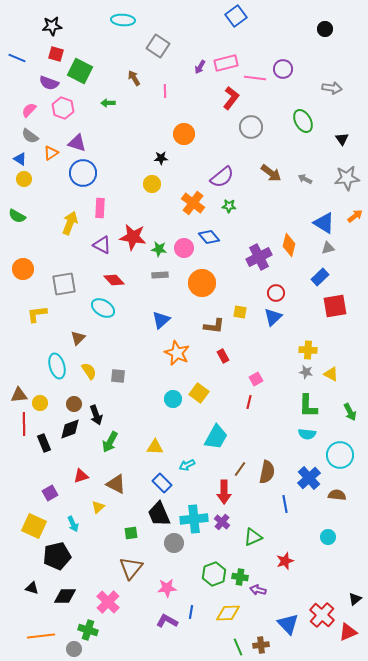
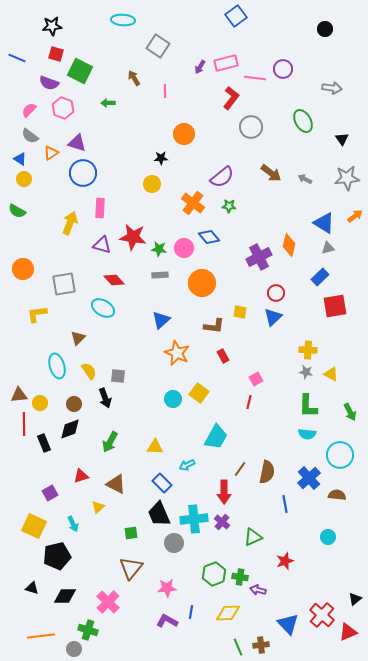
green semicircle at (17, 216): moved 5 px up
purple triangle at (102, 245): rotated 12 degrees counterclockwise
black arrow at (96, 415): moved 9 px right, 17 px up
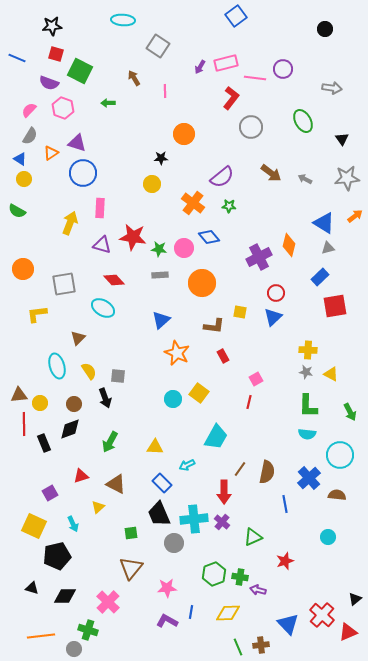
gray semicircle at (30, 136): rotated 96 degrees counterclockwise
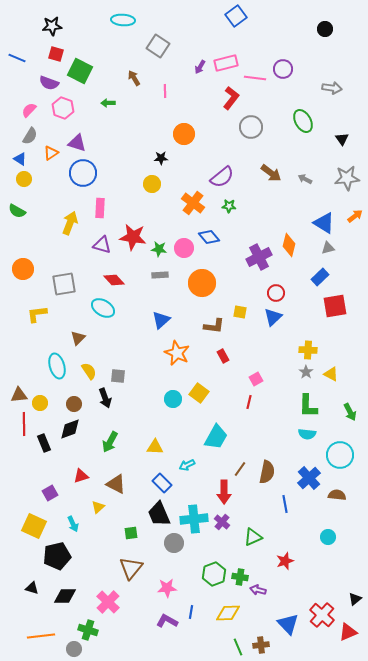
gray star at (306, 372): rotated 24 degrees clockwise
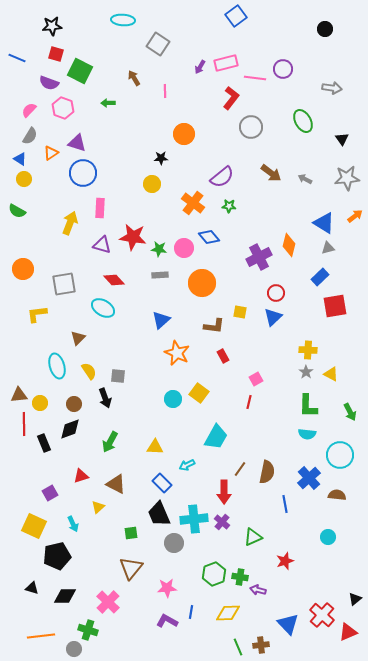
gray square at (158, 46): moved 2 px up
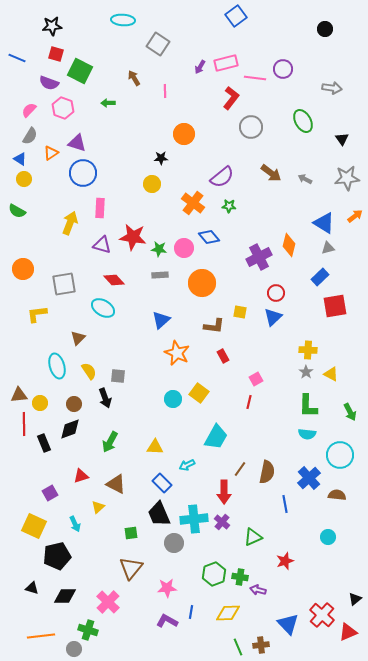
cyan arrow at (73, 524): moved 2 px right
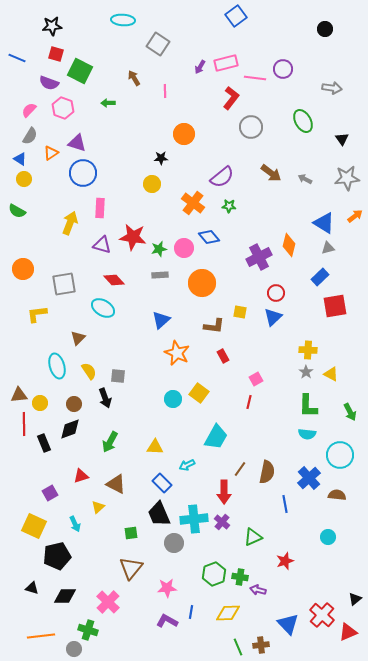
green star at (159, 249): rotated 21 degrees counterclockwise
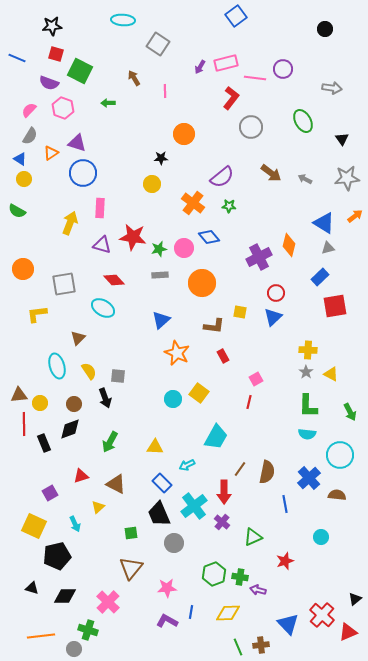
cyan cross at (194, 519): moved 13 px up; rotated 32 degrees counterclockwise
cyan circle at (328, 537): moved 7 px left
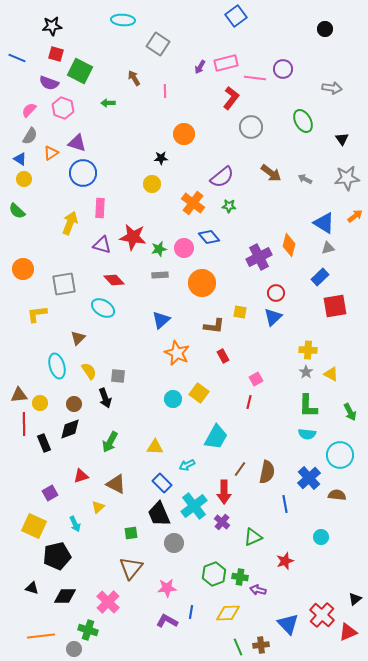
green semicircle at (17, 211): rotated 12 degrees clockwise
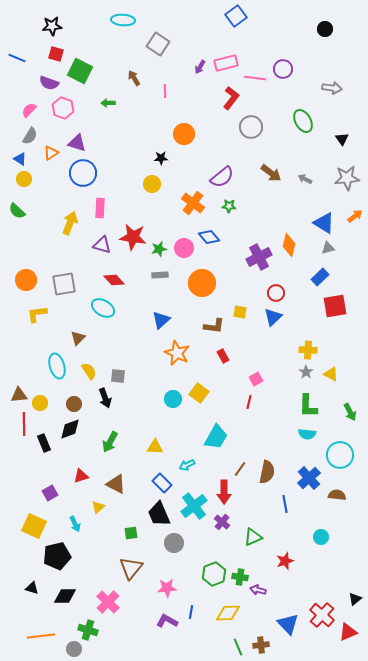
orange circle at (23, 269): moved 3 px right, 11 px down
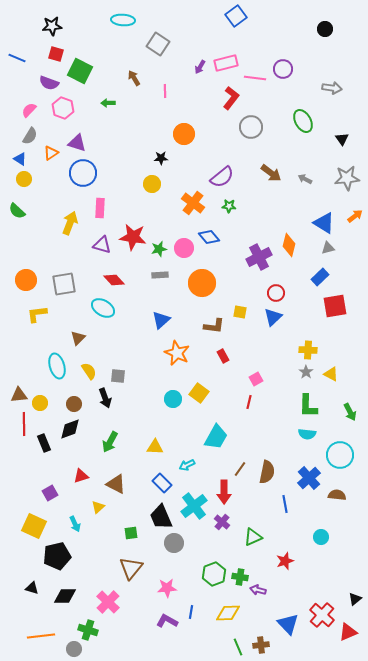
black trapezoid at (159, 514): moved 2 px right, 3 px down
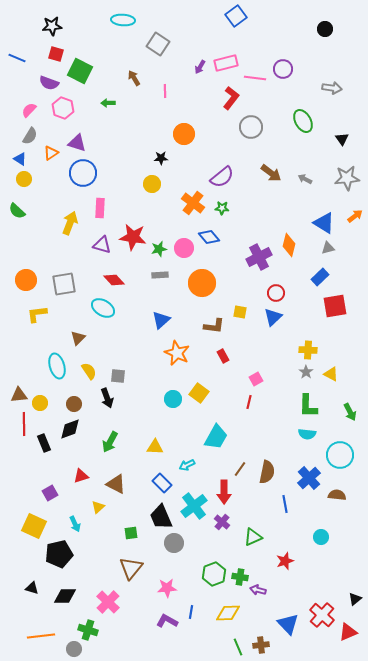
green star at (229, 206): moved 7 px left, 2 px down
black arrow at (105, 398): moved 2 px right
black pentagon at (57, 556): moved 2 px right, 2 px up
